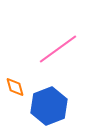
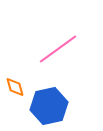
blue hexagon: rotated 9 degrees clockwise
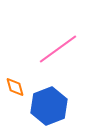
blue hexagon: rotated 9 degrees counterclockwise
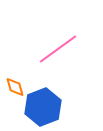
blue hexagon: moved 6 px left, 1 px down
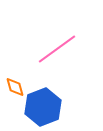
pink line: moved 1 px left
